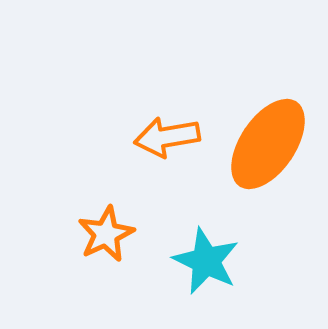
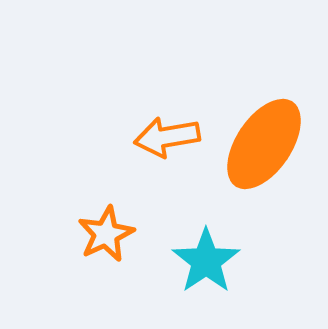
orange ellipse: moved 4 px left
cyan star: rotated 12 degrees clockwise
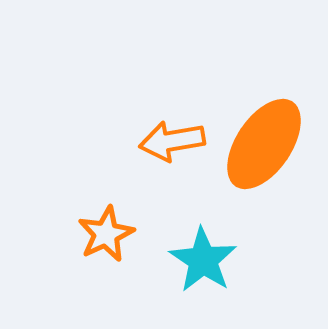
orange arrow: moved 5 px right, 4 px down
cyan star: moved 3 px left, 1 px up; rotated 4 degrees counterclockwise
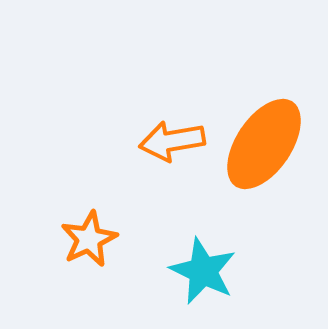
orange star: moved 17 px left, 5 px down
cyan star: moved 11 px down; rotated 8 degrees counterclockwise
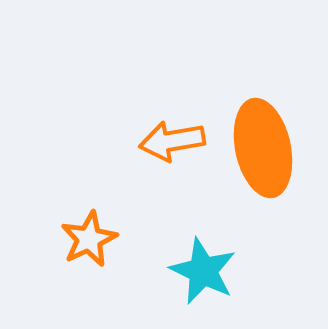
orange ellipse: moved 1 px left, 4 px down; rotated 46 degrees counterclockwise
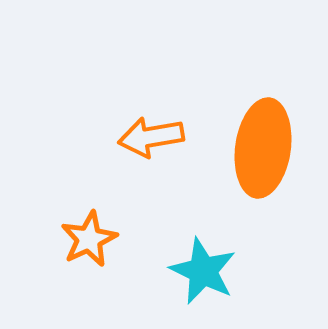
orange arrow: moved 21 px left, 4 px up
orange ellipse: rotated 20 degrees clockwise
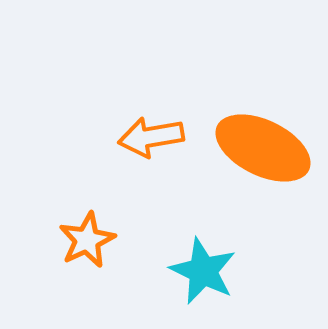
orange ellipse: rotated 72 degrees counterclockwise
orange star: moved 2 px left, 1 px down
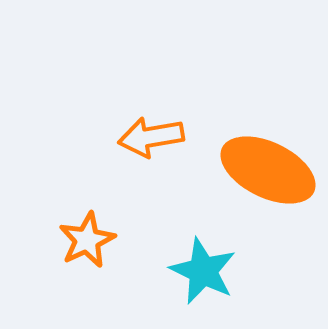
orange ellipse: moved 5 px right, 22 px down
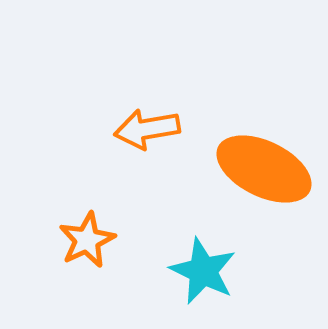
orange arrow: moved 4 px left, 8 px up
orange ellipse: moved 4 px left, 1 px up
